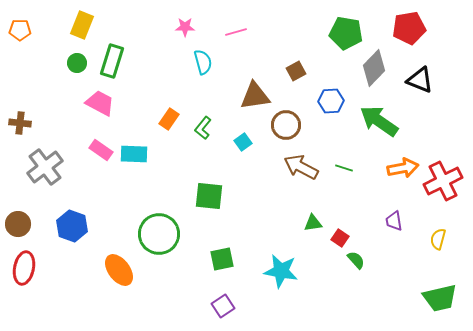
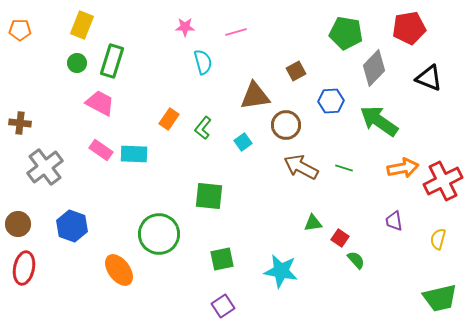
black triangle at (420, 80): moved 9 px right, 2 px up
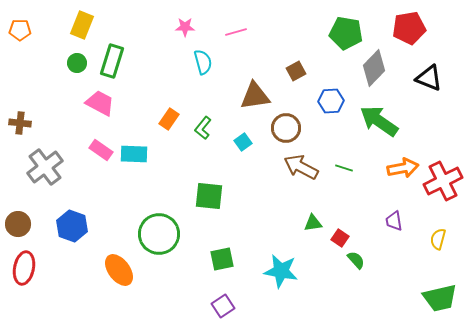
brown circle at (286, 125): moved 3 px down
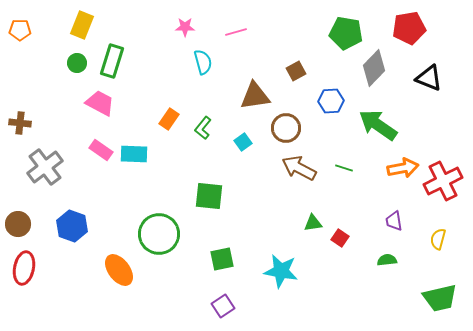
green arrow at (379, 121): moved 1 px left, 4 px down
brown arrow at (301, 167): moved 2 px left, 1 px down
green semicircle at (356, 260): moved 31 px right; rotated 54 degrees counterclockwise
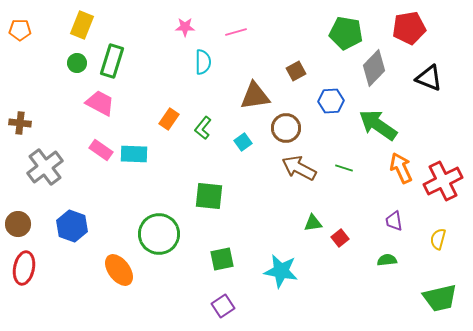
cyan semicircle at (203, 62): rotated 15 degrees clockwise
orange arrow at (403, 168): moved 2 px left; rotated 104 degrees counterclockwise
red square at (340, 238): rotated 18 degrees clockwise
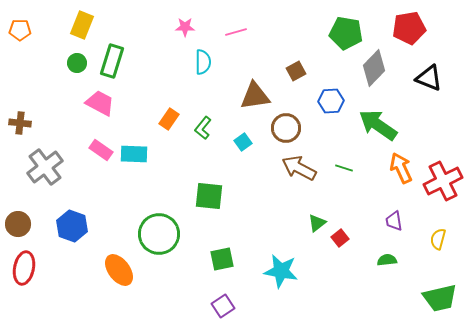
green triangle at (313, 223): moved 4 px right; rotated 30 degrees counterclockwise
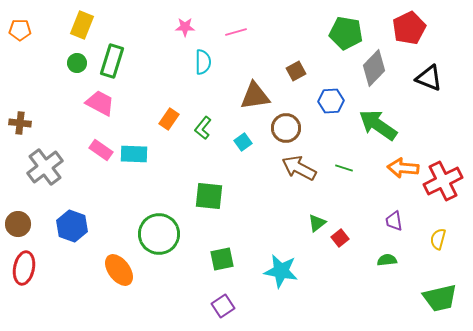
red pentagon at (409, 28): rotated 16 degrees counterclockwise
orange arrow at (401, 168): moved 2 px right; rotated 60 degrees counterclockwise
